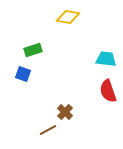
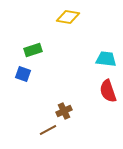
brown cross: moved 1 px left, 1 px up; rotated 21 degrees clockwise
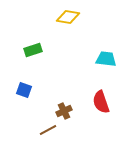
blue square: moved 1 px right, 16 px down
red semicircle: moved 7 px left, 11 px down
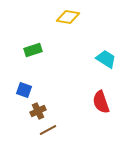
cyan trapezoid: rotated 25 degrees clockwise
brown cross: moved 26 px left
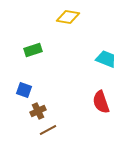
cyan trapezoid: rotated 10 degrees counterclockwise
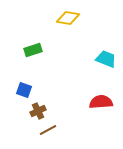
yellow diamond: moved 1 px down
red semicircle: rotated 105 degrees clockwise
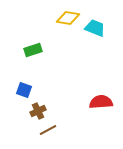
cyan trapezoid: moved 11 px left, 31 px up
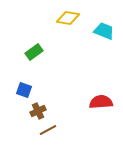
cyan trapezoid: moved 9 px right, 3 px down
green rectangle: moved 1 px right, 2 px down; rotated 18 degrees counterclockwise
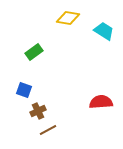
cyan trapezoid: rotated 10 degrees clockwise
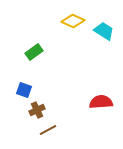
yellow diamond: moved 5 px right, 3 px down; rotated 15 degrees clockwise
brown cross: moved 1 px left, 1 px up
